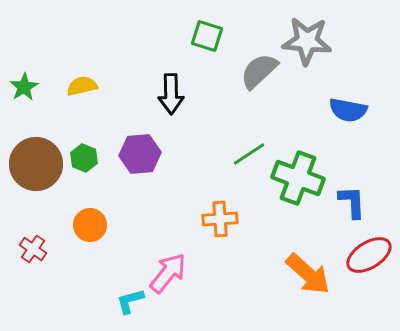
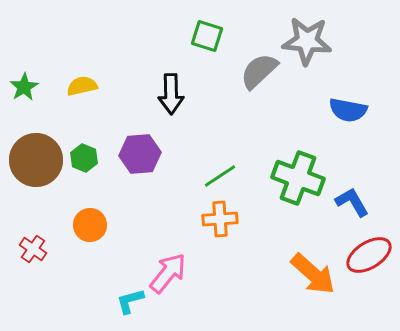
green line: moved 29 px left, 22 px down
brown circle: moved 4 px up
blue L-shape: rotated 27 degrees counterclockwise
orange arrow: moved 5 px right
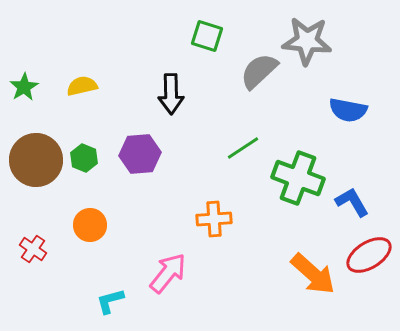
green line: moved 23 px right, 28 px up
orange cross: moved 6 px left
cyan L-shape: moved 20 px left
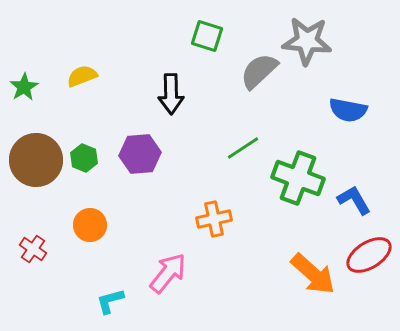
yellow semicircle: moved 10 px up; rotated 8 degrees counterclockwise
blue L-shape: moved 2 px right, 2 px up
orange cross: rotated 8 degrees counterclockwise
